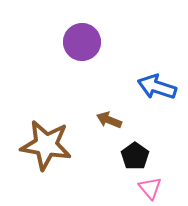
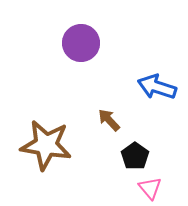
purple circle: moved 1 px left, 1 px down
brown arrow: rotated 25 degrees clockwise
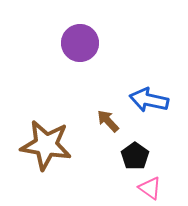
purple circle: moved 1 px left
blue arrow: moved 8 px left, 13 px down; rotated 6 degrees counterclockwise
brown arrow: moved 1 px left, 1 px down
pink triangle: rotated 15 degrees counterclockwise
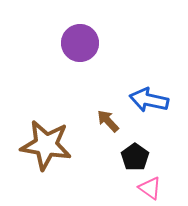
black pentagon: moved 1 px down
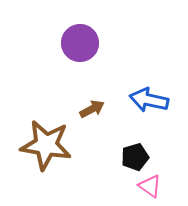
brown arrow: moved 16 px left, 12 px up; rotated 105 degrees clockwise
black pentagon: rotated 20 degrees clockwise
pink triangle: moved 2 px up
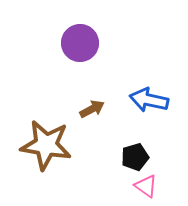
pink triangle: moved 4 px left
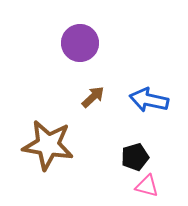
brown arrow: moved 1 px right, 12 px up; rotated 15 degrees counterclockwise
brown star: moved 2 px right
pink triangle: moved 1 px right; rotated 20 degrees counterclockwise
